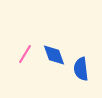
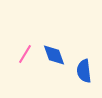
blue semicircle: moved 3 px right, 2 px down
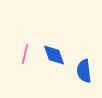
pink line: rotated 18 degrees counterclockwise
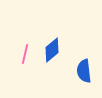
blue diamond: moved 2 px left, 5 px up; rotated 70 degrees clockwise
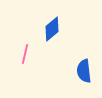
blue diamond: moved 21 px up
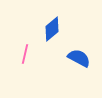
blue semicircle: moved 5 px left, 13 px up; rotated 125 degrees clockwise
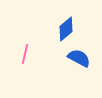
blue diamond: moved 14 px right
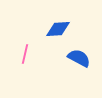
blue diamond: moved 8 px left; rotated 35 degrees clockwise
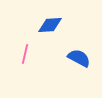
blue diamond: moved 8 px left, 4 px up
